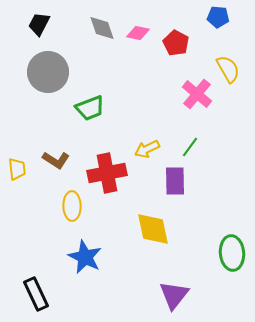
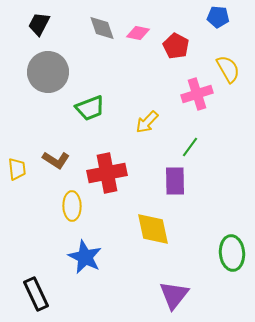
red pentagon: moved 3 px down
pink cross: rotated 32 degrees clockwise
yellow arrow: moved 27 px up; rotated 20 degrees counterclockwise
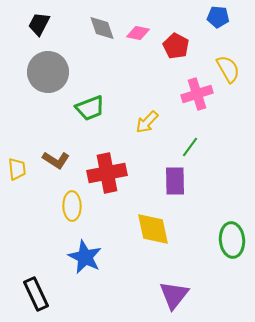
green ellipse: moved 13 px up
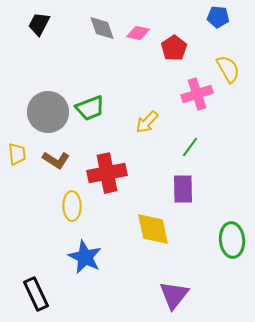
red pentagon: moved 2 px left, 2 px down; rotated 10 degrees clockwise
gray circle: moved 40 px down
yellow trapezoid: moved 15 px up
purple rectangle: moved 8 px right, 8 px down
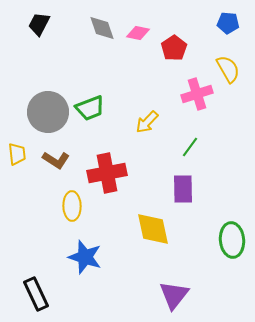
blue pentagon: moved 10 px right, 6 px down
blue star: rotated 8 degrees counterclockwise
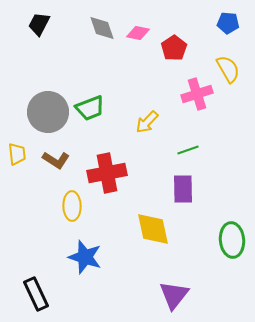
green line: moved 2 px left, 3 px down; rotated 35 degrees clockwise
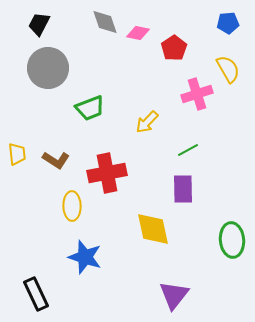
blue pentagon: rotated 10 degrees counterclockwise
gray diamond: moved 3 px right, 6 px up
gray circle: moved 44 px up
green line: rotated 10 degrees counterclockwise
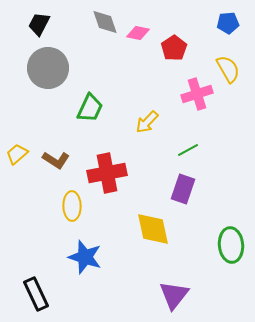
green trapezoid: rotated 44 degrees counterclockwise
yellow trapezoid: rotated 125 degrees counterclockwise
purple rectangle: rotated 20 degrees clockwise
green ellipse: moved 1 px left, 5 px down
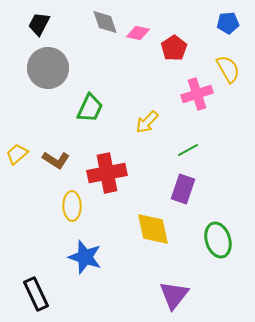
green ellipse: moved 13 px left, 5 px up; rotated 12 degrees counterclockwise
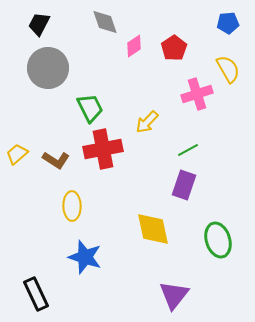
pink diamond: moved 4 px left, 13 px down; rotated 45 degrees counterclockwise
green trapezoid: rotated 52 degrees counterclockwise
red cross: moved 4 px left, 24 px up
purple rectangle: moved 1 px right, 4 px up
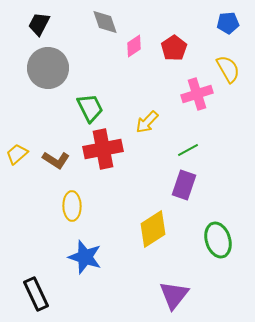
yellow diamond: rotated 69 degrees clockwise
